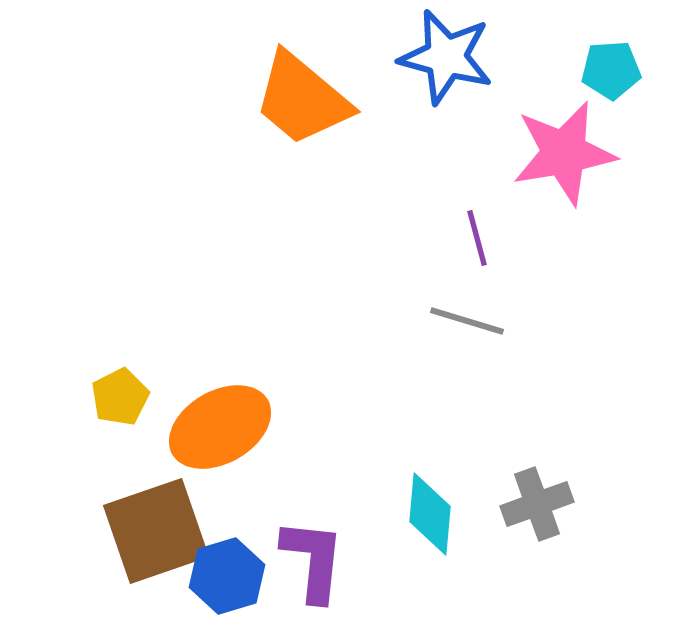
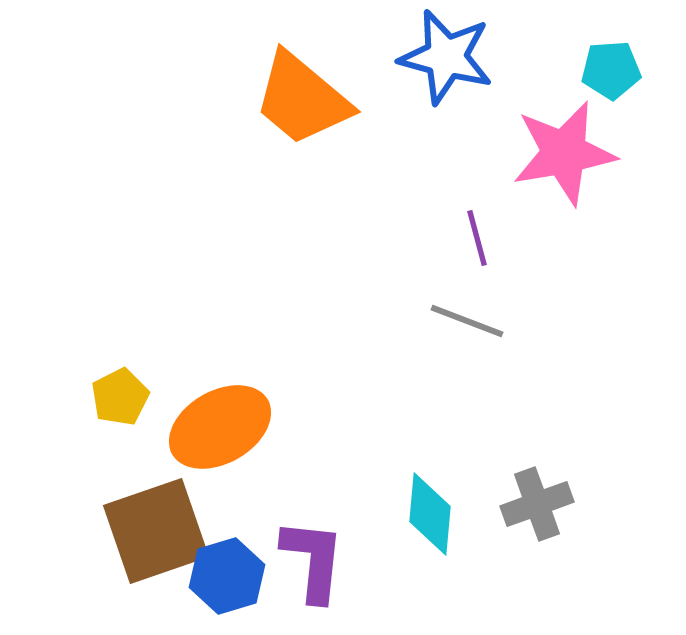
gray line: rotated 4 degrees clockwise
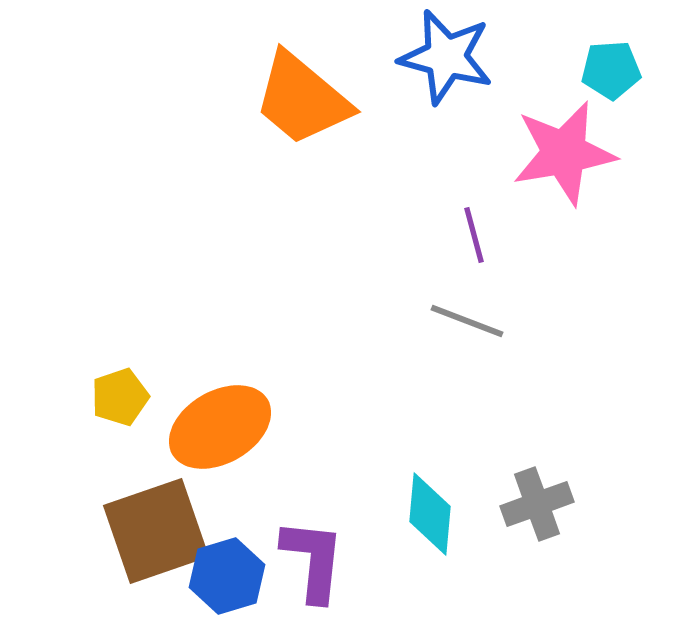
purple line: moved 3 px left, 3 px up
yellow pentagon: rotated 8 degrees clockwise
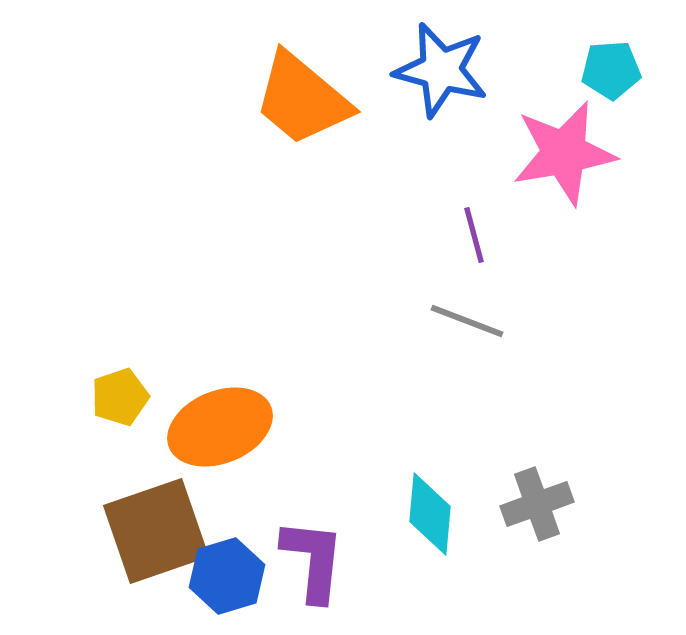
blue star: moved 5 px left, 13 px down
orange ellipse: rotated 8 degrees clockwise
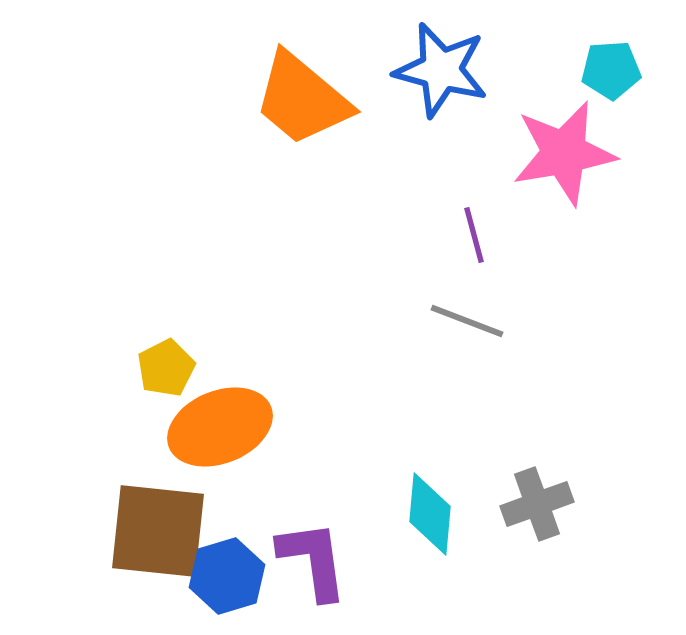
yellow pentagon: moved 46 px right, 29 px up; rotated 8 degrees counterclockwise
brown square: moved 2 px right; rotated 25 degrees clockwise
purple L-shape: rotated 14 degrees counterclockwise
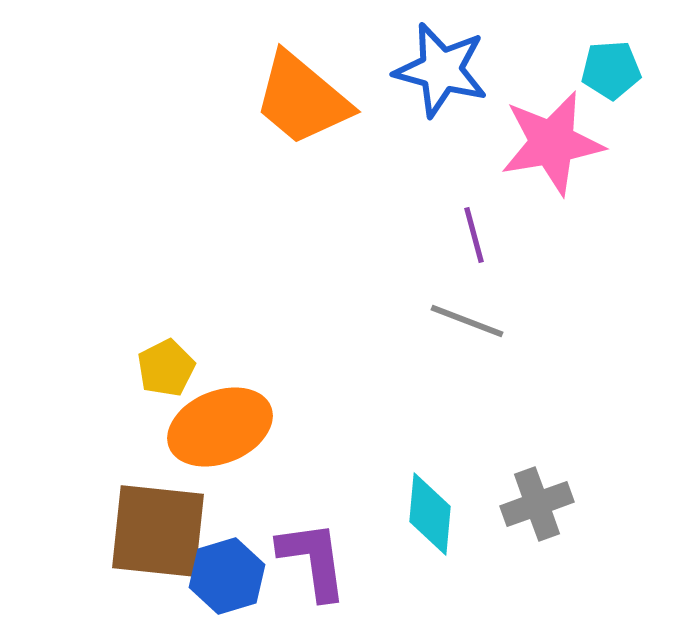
pink star: moved 12 px left, 10 px up
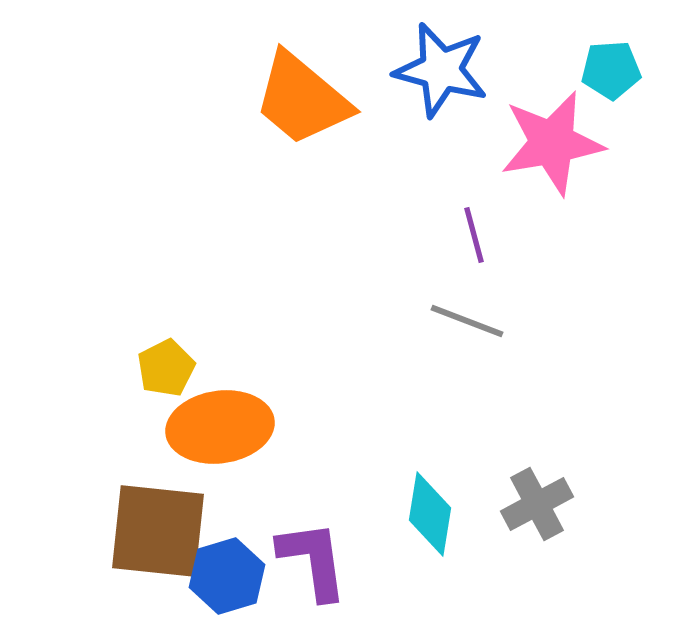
orange ellipse: rotated 14 degrees clockwise
gray cross: rotated 8 degrees counterclockwise
cyan diamond: rotated 4 degrees clockwise
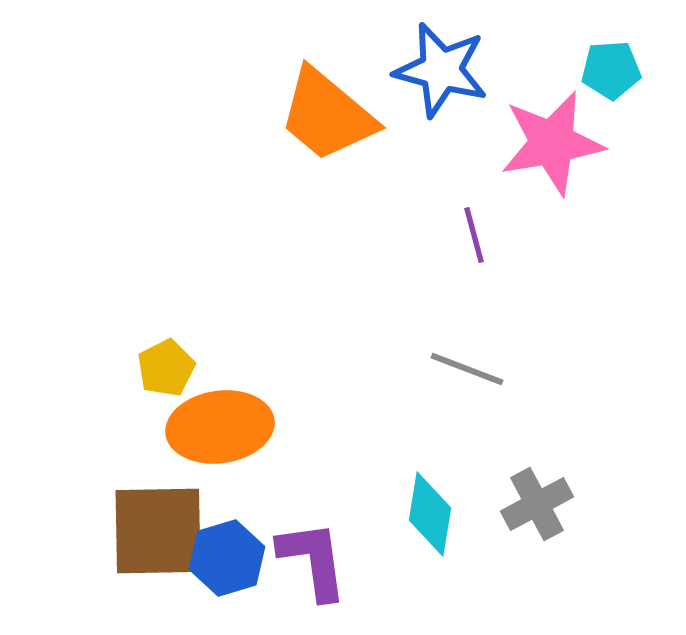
orange trapezoid: moved 25 px right, 16 px down
gray line: moved 48 px down
brown square: rotated 7 degrees counterclockwise
blue hexagon: moved 18 px up
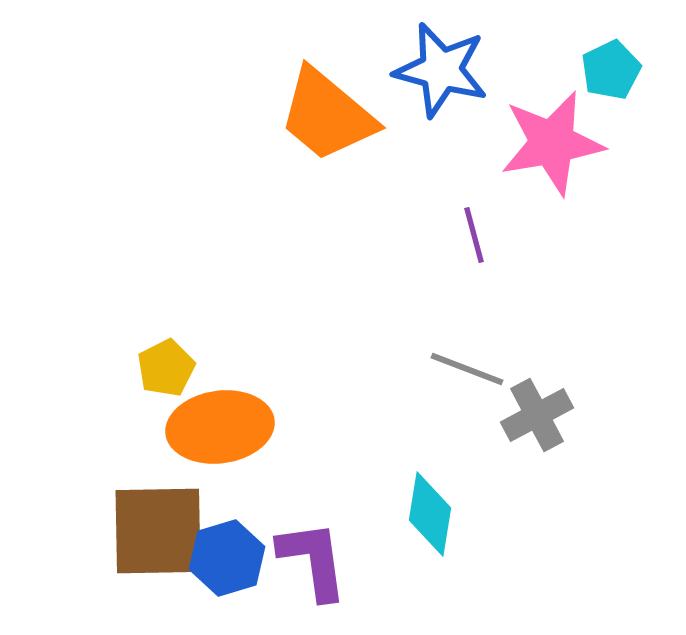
cyan pentagon: rotated 22 degrees counterclockwise
gray cross: moved 89 px up
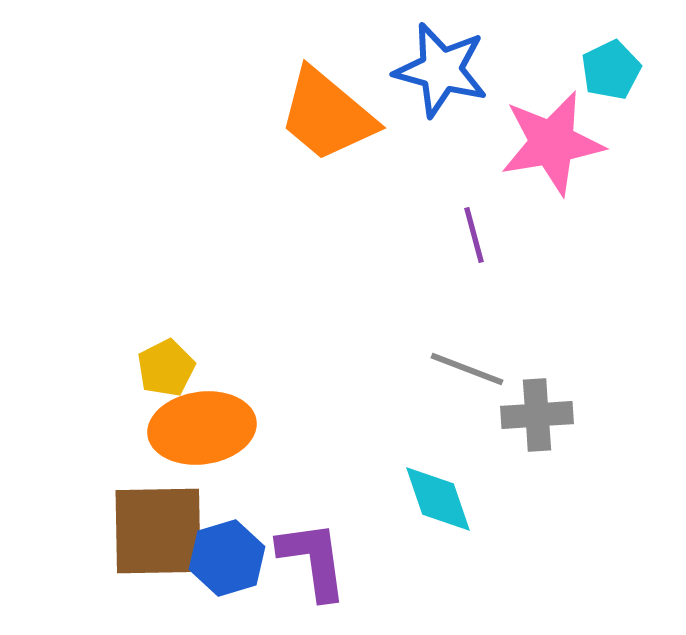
gray cross: rotated 24 degrees clockwise
orange ellipse: moved 18 px left, 1 px down
cyan diamond: moved 8 px right, 15 px up; rotated 28 degrees counterclockwise
